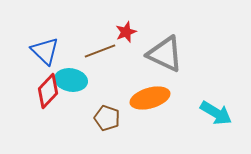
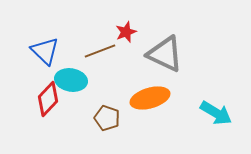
red diamond: moved 8 px down
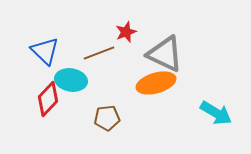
brown line: moved 1 px left, 2 px down
orange ellipse: moved 6 px right, 15 px up
brown pentagon: rotated 25 degrees counterclockwise
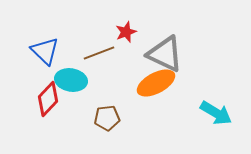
orange ellipse: rotated 12 degrees counterclockwise
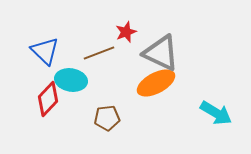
gray triangle: moved 4 px left, 1 px up
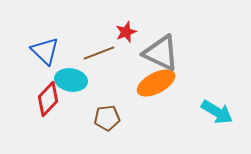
cyan arrow: moved 1 px right, 1 px up
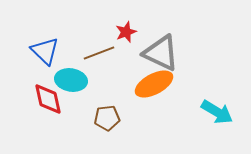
orange ellipse: moved 2 px left, 1 px down
red diamond: rotated 56 degrees counterclockwise
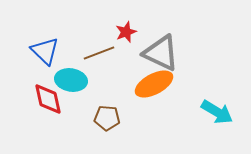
brown pentagon: rotated 10 degrees clockwise
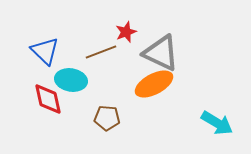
brown line: moved 2 px right, 1 px up
cyan arrow: moved 11 px down
